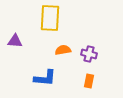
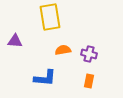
yellow rectangle: moved 1 px up; rotated 12 degrees counterclockwise
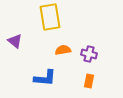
purple triangle: rotated 35 degrees clockwise
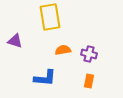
purple triangle: rotated 21 degrees counterclockwise
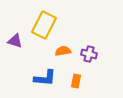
yellow rectangle: moved 6 px left, 8 px down; rotated 36 degrees clockwise
orange semicircle: moved 1 px down
orange rectangle: moved 13 px left
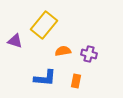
yellow rectangle: rotated 12 degrees clockwise
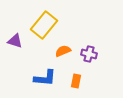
orange semicircle: rotated 14 degrees counterclockwise
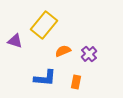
purple cross: rotated 35 degrees clockwise
orange rectangle: moved 1 px down
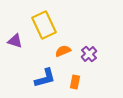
yellow rectangle: rotated 64 degrees counterclockwise
blue L-shape: rotated 20 degrees counterclockwise
orange rectangle: moved 1 px left
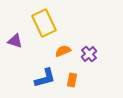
yellow rectangle: moved 2 px up
orange rectangle: moved 3 px left, 2 px up
